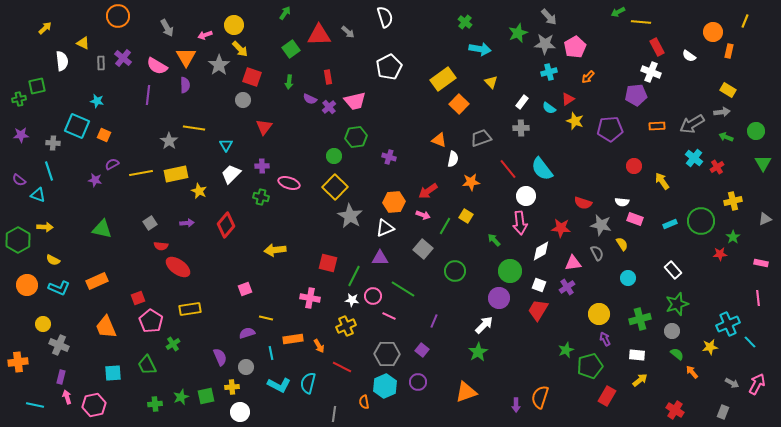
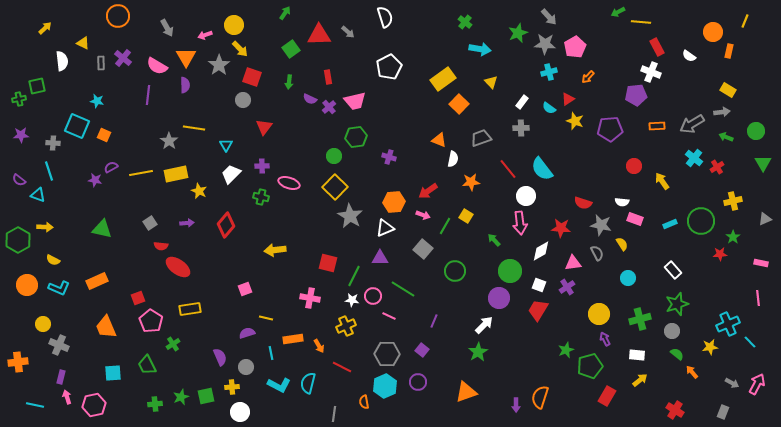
purple semicircle at (112, 164): moved 1 px left, 3 px down
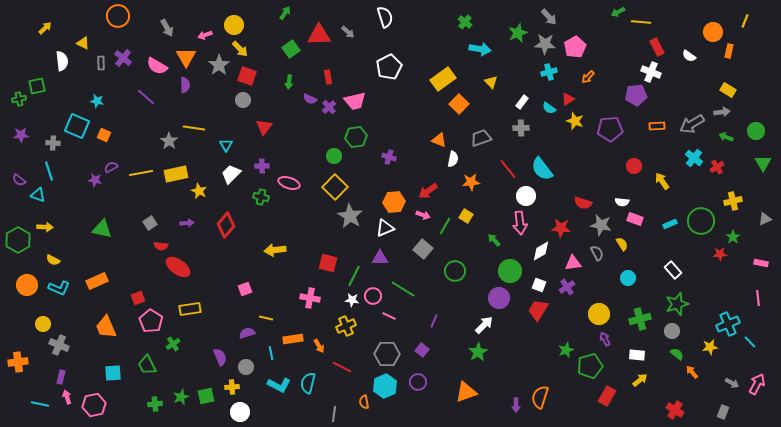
red square at (252, 77): moved 5 px left, 1 px up
purple line at (148, 95): moved 2 px left, 2 px down; rotated 54 degrees counterclockwise
cyan line at (35, 405): moved 5 px right, 1 px up
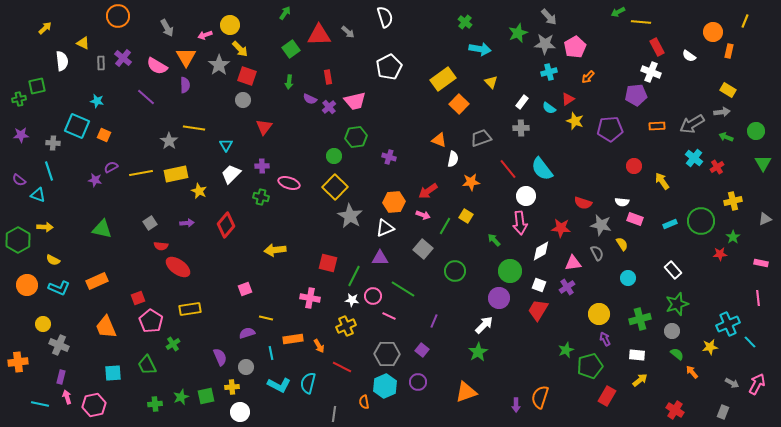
yellow circle at (234, 25): moved 4 px left
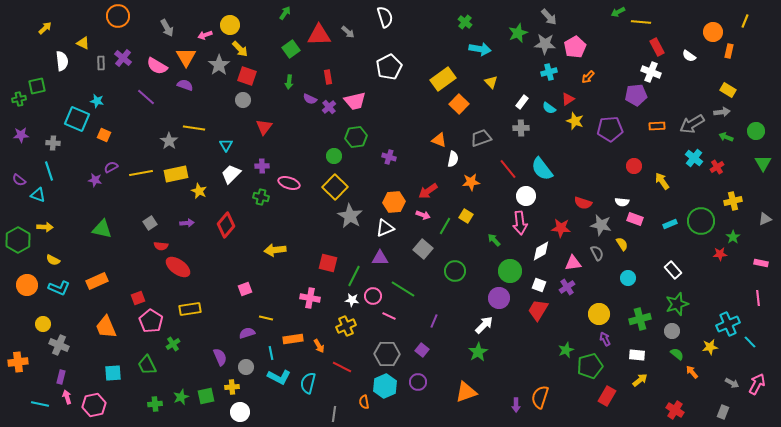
purple semicircle at (185, 85): rotated 70 degrees counterclockwise
cyan square at (77, 126): moved 7 px up
cyan L-shape at (279, 385): moved 8 px up
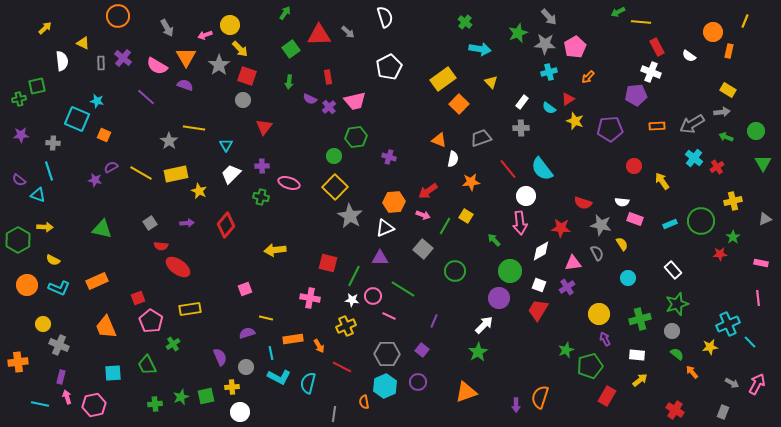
yellow line at (141, 173): rotated 40 degrees clockwise
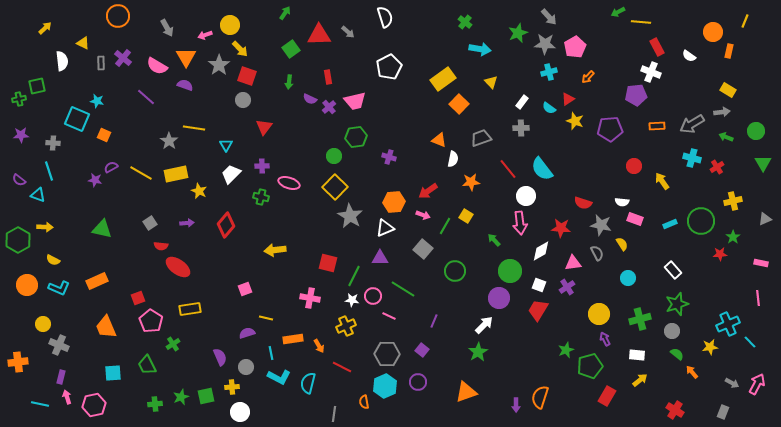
cyan cross at (694, 158): moved 2 px left; rotated 24 degrees counterclockwise
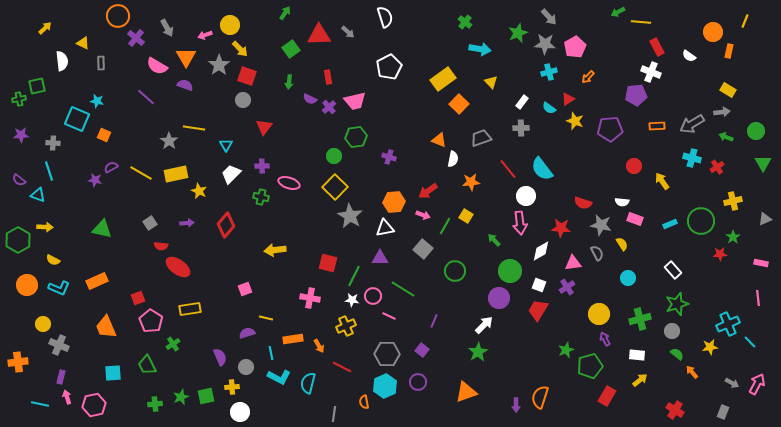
purple cross at (123, 58): moved 13 px right, 20 px up
white triangle at (385, 228): rotated 12 degrees clockwise
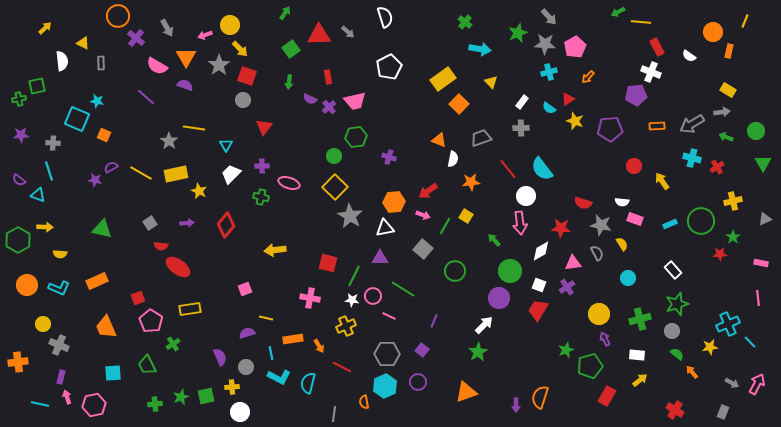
yellow semicircle at (53, 260): moved 7 px right, 6 px up; rotated 24 degrees counterclockwise
